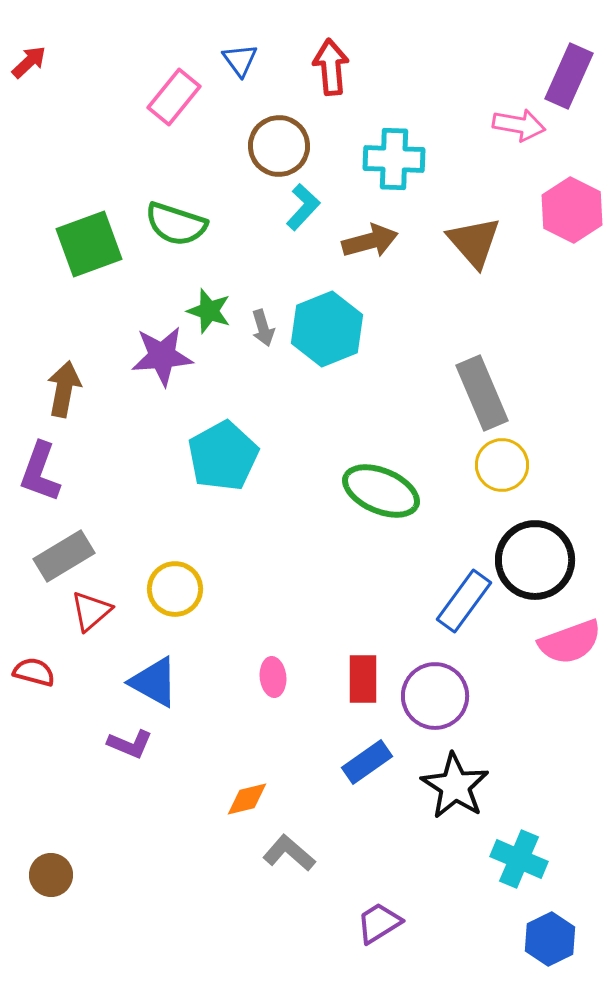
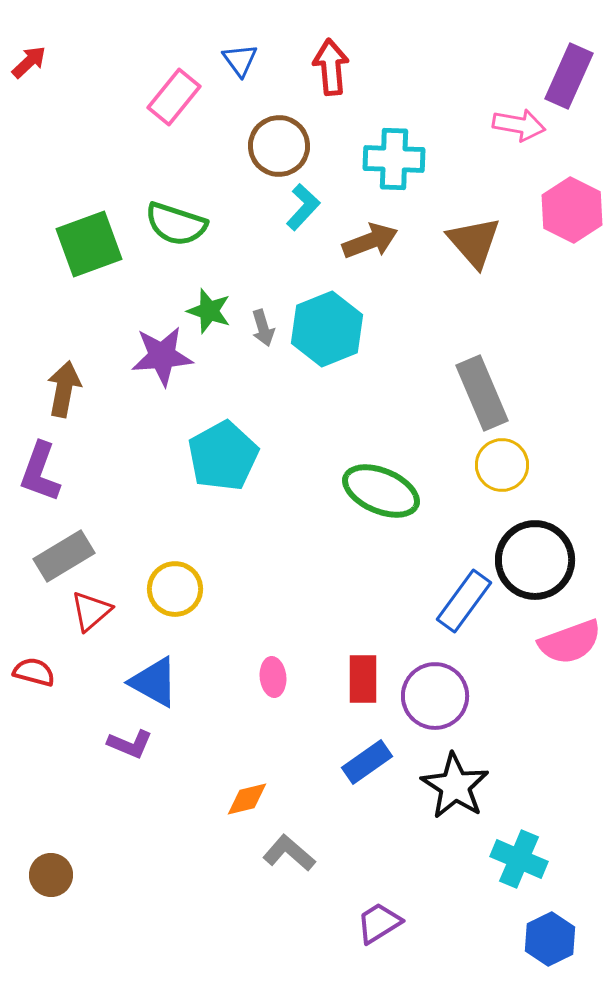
brown arrow at (370, 241): rotated 6 degrees counterclockwise
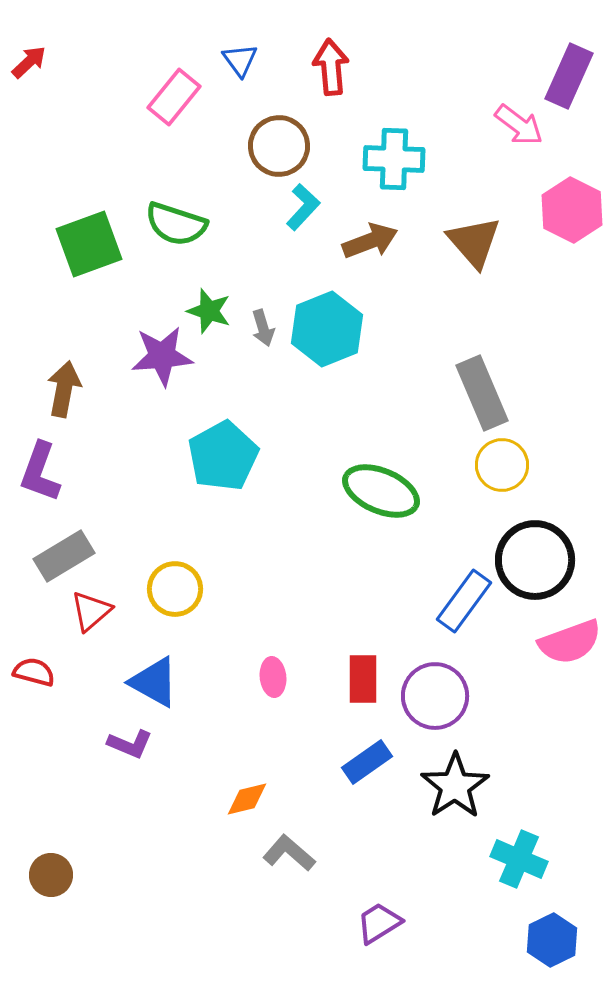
pink arrow at (519, 125): rotated 27 degrees clockwise
black star at (455, 786): rotated 6 degrees clockwise
blue hexagon at (550, 939): moved 2 px right, 1 px down
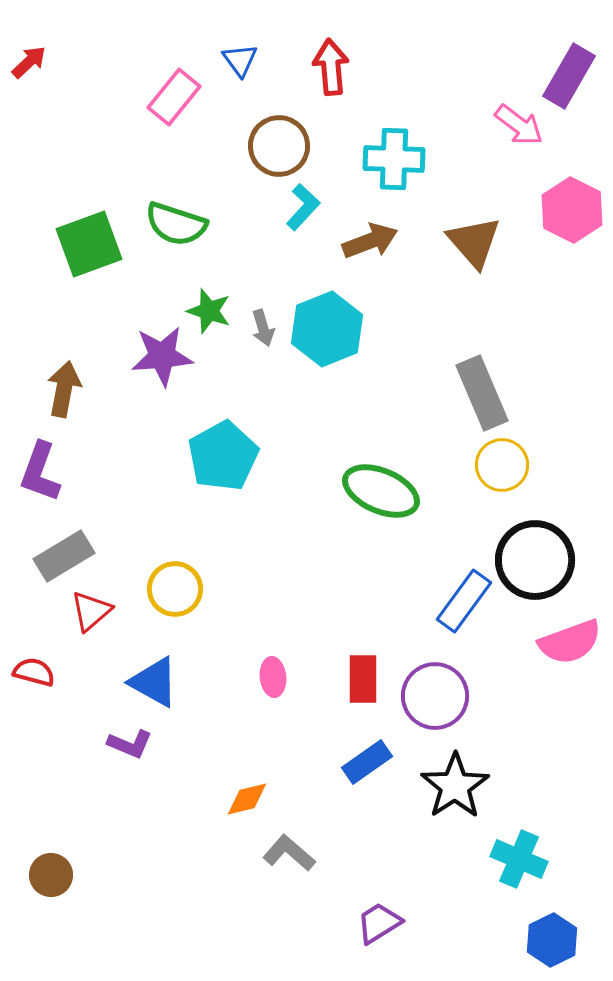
purple rectangle at (569, 76): rotated 6 degrees clockwise
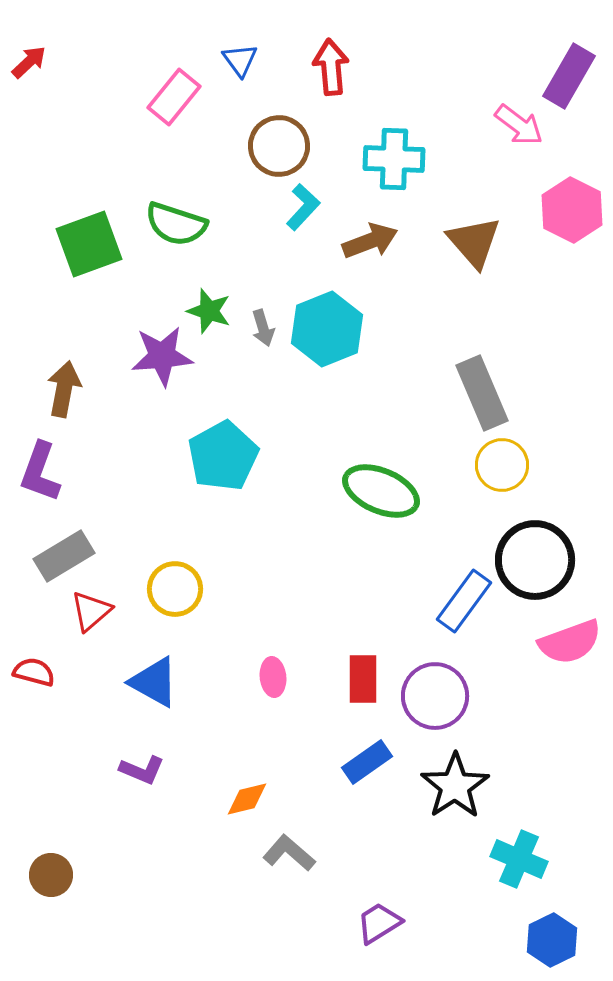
purple L-shape at (130, 744): moved 12 px right, 26 px down
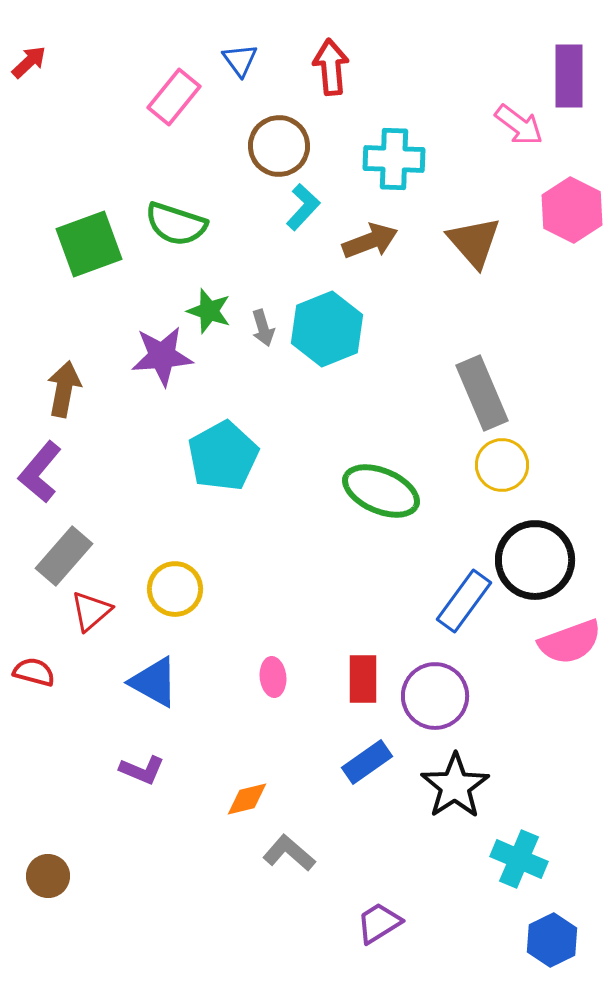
purple rectangle at (569, 76): rotated 30 degrees counterclockwise
purple L-shape at (40, 472): rotated 20 degrees clockwise
gray rectangle at (64, 556): rotated 18 degrees counterclockwise
brown circle at (51, 875): moved 3 px left, 1 px down
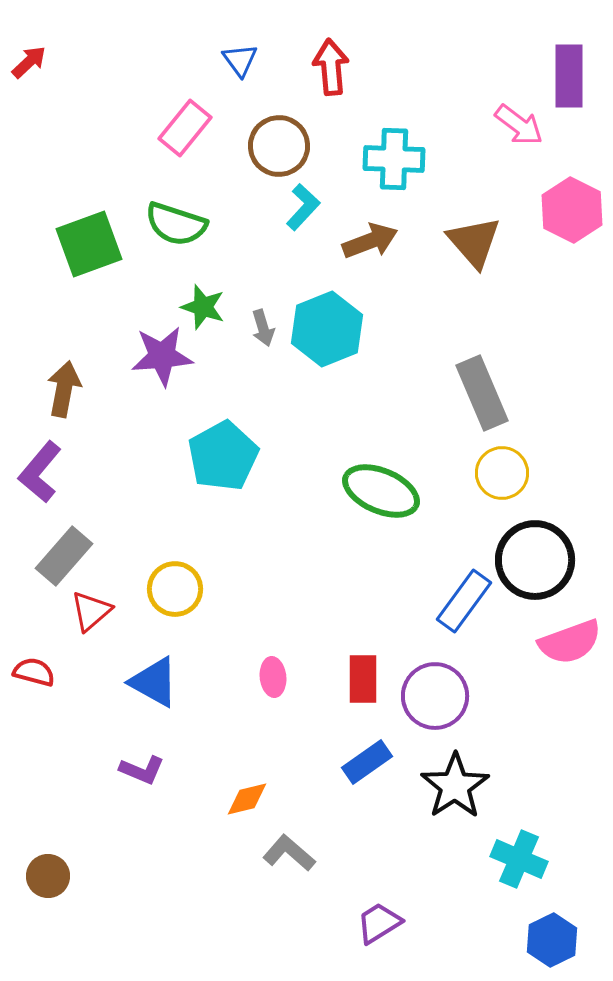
pink rectangle at (174, 97): moved 11 px right, 31 px down
green star at (209, 311): moved 6 px left, 4 px up
yellow circle at (502, 465): moved 8 px down
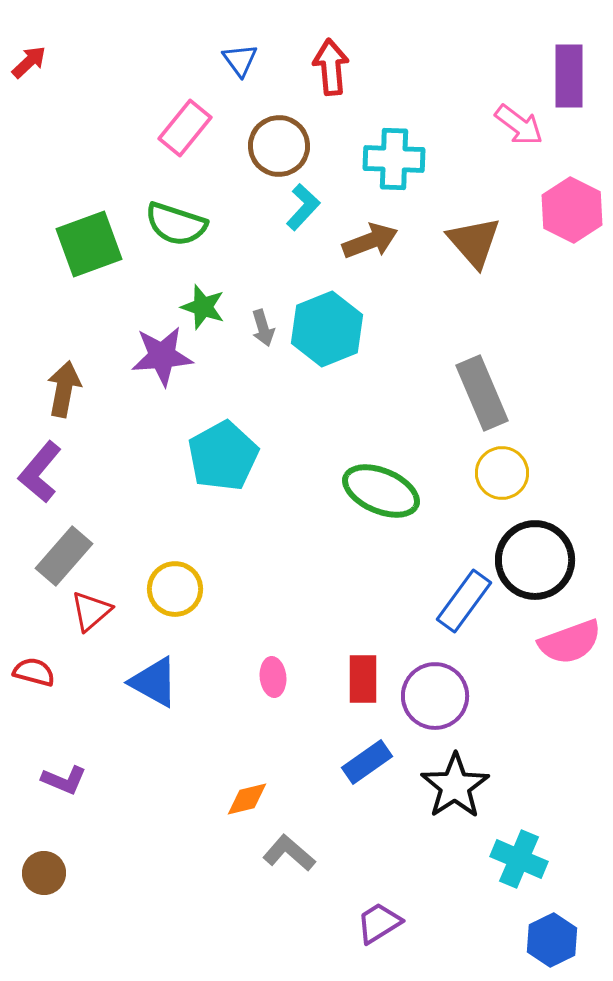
purple L-shape at (142, 770): moved 78 px left, 10 px down
brown circle at (48, 876): moved 4 px left, 3 px up
